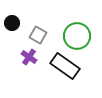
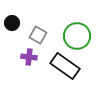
purple cross: rotated 28 degrees counterclockwise
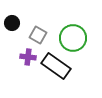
green circle: moved 4 px left, 2 px down
purple cross: moved 1 px left
black rectangle: moved 9 px left
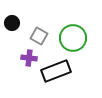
gray square: moved 1 px right, 1 px down
purple cross: moved 1 px right, 1 px down
black rectangle: moved 5 px down; rotated 56 degrees counterclockwise
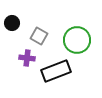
green circle: moved 4 px right, 2 px down
purple cross: moved 2 px left
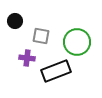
black circle: moved 3 px right, 2 px up
gray square: moved 2 px right; rotated 18 degrees counterclockwise
green circle: moved 2 px down
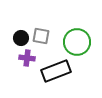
black circle: moved 6 px right, 17 px down
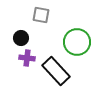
gray square: moved 21 px up
black rectangle: rotated 68 degrees clockwise
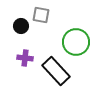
black circle: moved 12 px up
green circle: moved 1 px left
purple cross: moved 2 px left
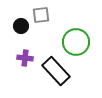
gray square: rotated 18 degrees counterclockwise
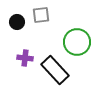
black circle: moved 4 px left, 4 px up
green circle: moved 1 px right
black rectangle: moved 1 px left, 1 px up
